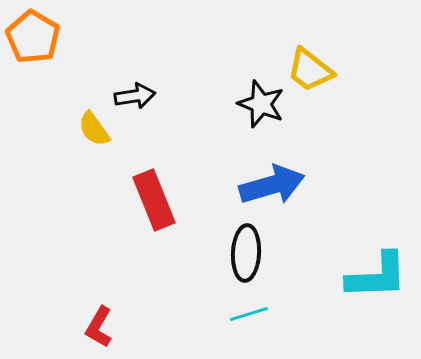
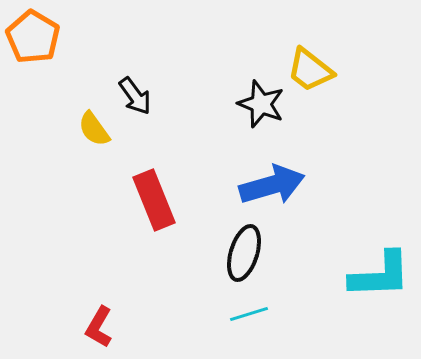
black arrow: rotated 63 degrees clockwise
black ellipse: moved 2 px left; rotated 14 degrees clockwise
cyan L-shape: moved 3 px right, 1 px up
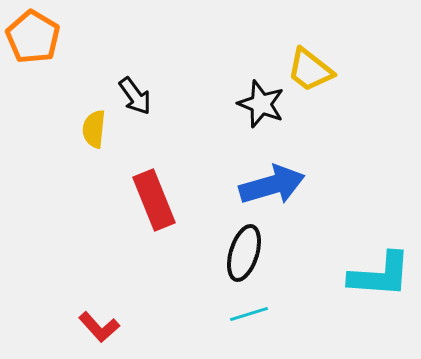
yellow semicircle: rotated 42 degrees clockwise
cyan L-shape: rotated 6 degrees clockwise
red L-shape: rotated 72 degrees counterclockwise
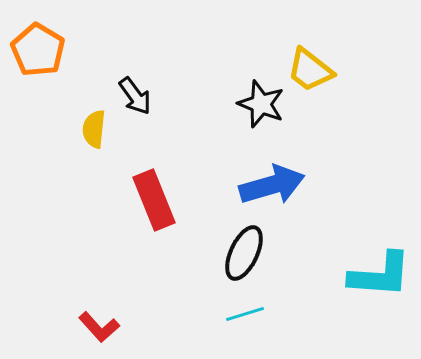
orange pentagon: moved 5 px right, 13 px down
black ellipse: rotated 8 degrees clockwise
cyan line: moved 4 px left
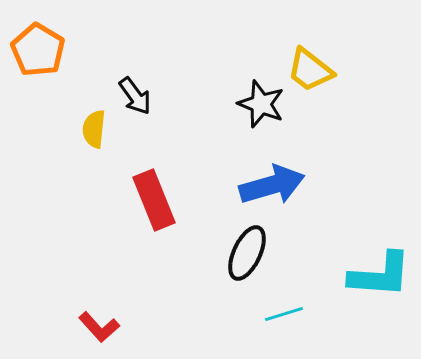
black ellipse: moved 3 px right
cyan line: moved 39 px right
